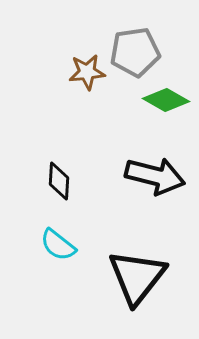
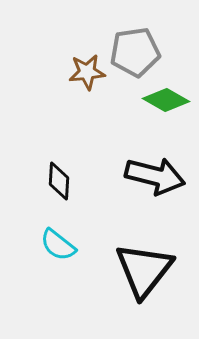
black triangle: moved 7 px right, 7 px up
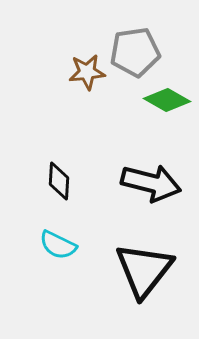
green diamond: moved 1 px right
black arrow: moved 4 px left, 7 px down
cyan semicircle: rotated 12 degrees counterclockwise
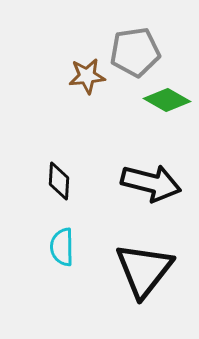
brown star: moved 4 px down
cyan semicircle: moved 4 px right, 2 px down; rotated 63 degrees clockwise
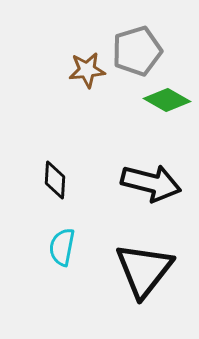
gray pentagon: moved 2 px right, 1 px up; rotated 9 degrees counterclockwise
brown star: moved 6 px up
black diamond: moved 4 px left, 1 px up
cyan semicircle: rotated 12 degrees clockwise
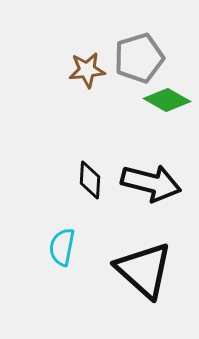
gray pentagon: moved 2 px right, 7 px down
black diamond: moved 35 px right
black triangle: rotated 26 degrees counterclockwise
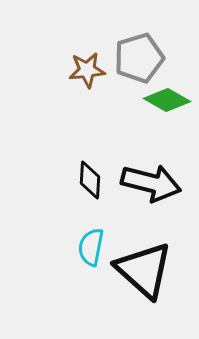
cyan semicircle: moved 29 px right
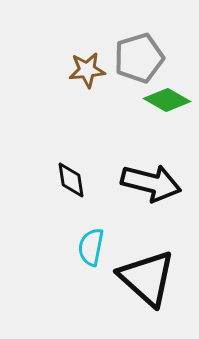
black diamond: moved 19 px left; rotated 12 degrees counterclockwise
black triangle: moved 3 px right, 8 px down
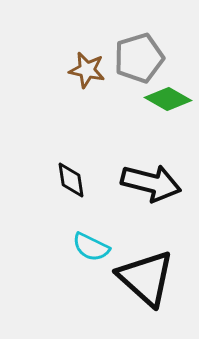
brown star: rotated 18 degrees clockwise
green diamond: moved 1 px right, 1 px up
cyan semicircle: rotated 75 degrees counterclockwise
black triangle: moved 1 px left
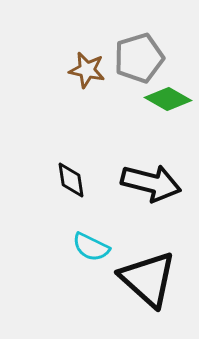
black triangle: moved 2 px right, 1 px down
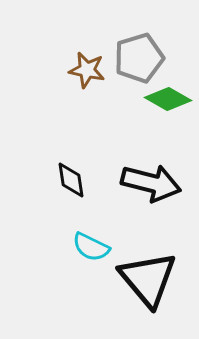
black triangle: rotated 8 degrees clockwise
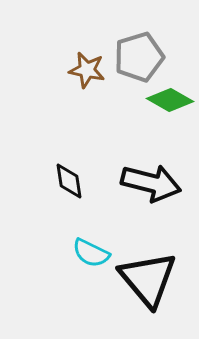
gray pentagon: moved 1 px up
green diamond: moved 2 px right, 1 px down
black diamond: moved 2 px left, 1 px down
cyan semicircle: moved 6 px down
